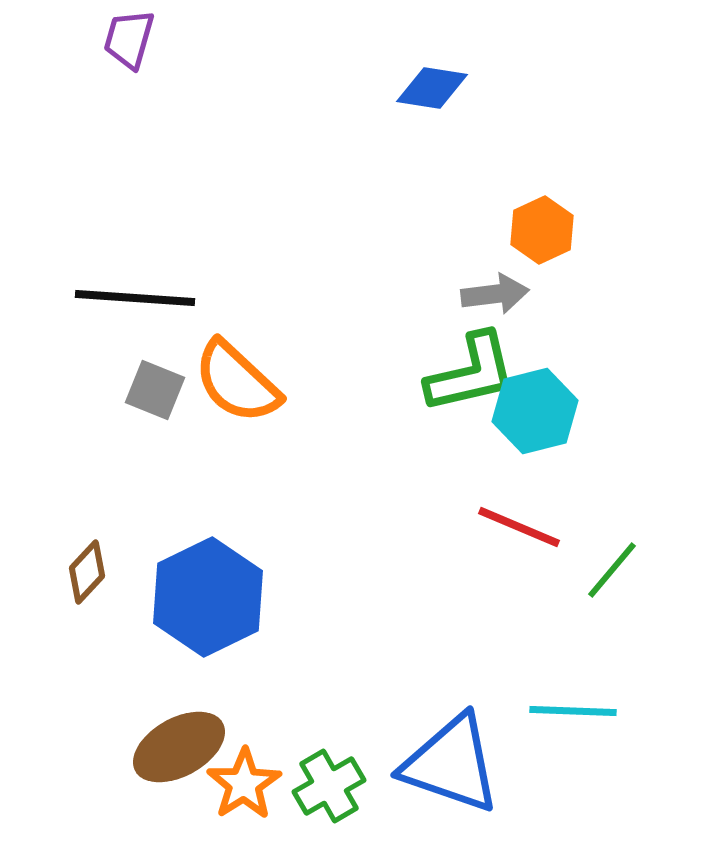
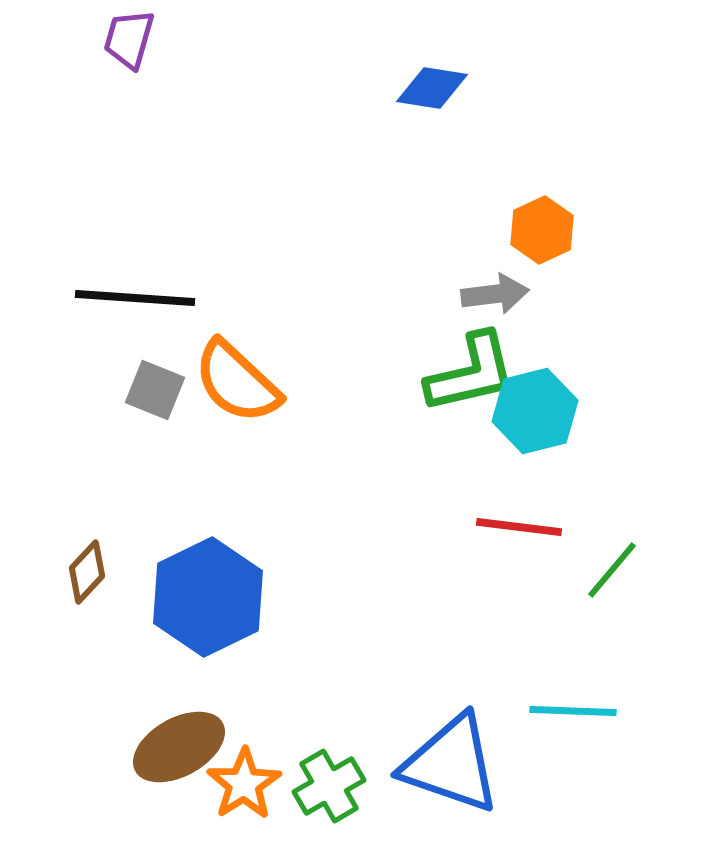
red line: rotated 16 degrees counterclockwise
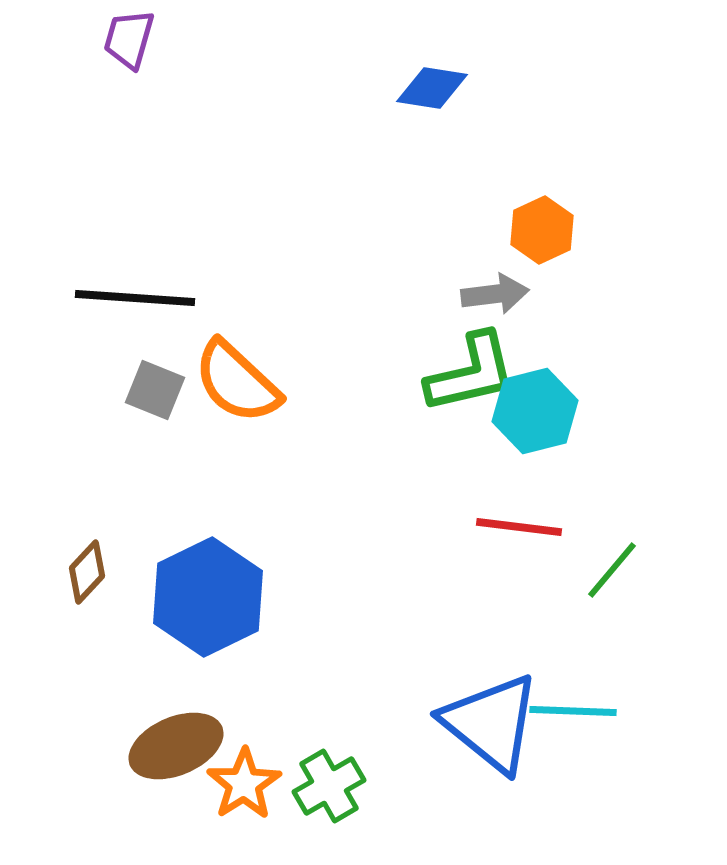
brown ellipse: moved 3 px left, 1 px up; rotated 6 degrees clockwise
blue triangle: moved 40 px right, 41 px up; rotated 20 degrees clockwise
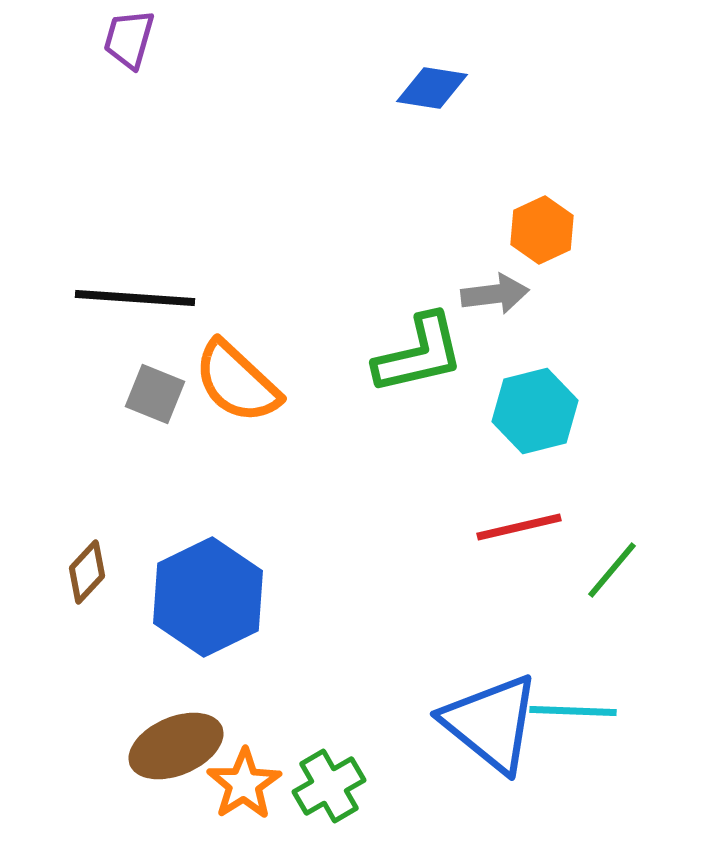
green L-shape: moved 52 px left, 19 px up
gray square: moved 4 px down
red line: rotated 20 degrees counterclockwise
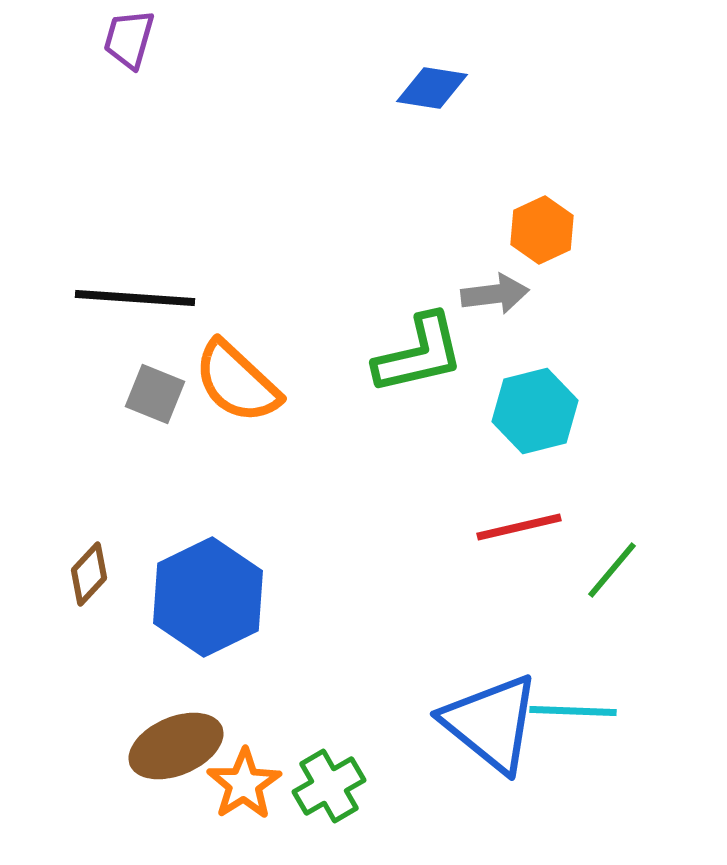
brown diamond: moved 2 px right, 2 px down
